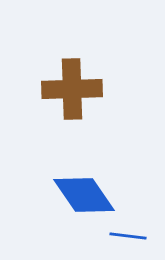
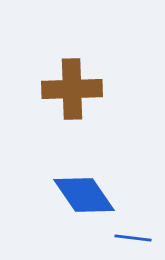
blue line: moved 5 px right, 2 px down
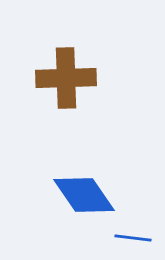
brown cross: moved 6 px left, 11 px up
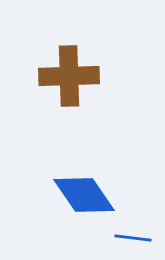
brown cross: moved 3 px right, 2 px up
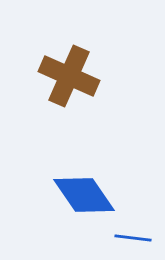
brown cross: rotated 26 degrees clockwise
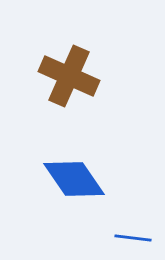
blue diamond: moved 10 px left, 16 px up
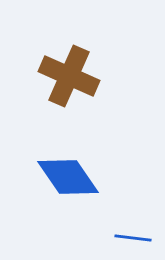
blue diamond: moved 6 px left, 2 px up
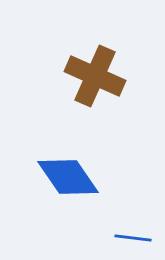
brown cross: moved 26 px right
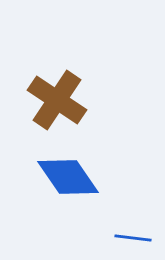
brown cross: moved 38 px left, 24 px down; rotated 10 degrees clockwise
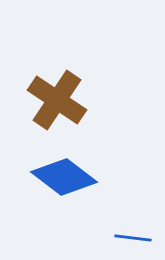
blue diamond: moved 4 px left; rotated 18 degrees counterclockwise
